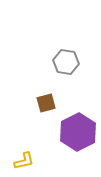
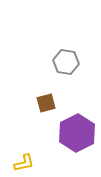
purple hexagon: moved 1 px left, 1 px down
yellow L-shape: moved 2 px down
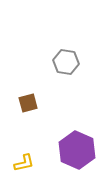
brown square: moved 18 px left
purple hexagon: moved 17 px down; rotated 9 degrees counterclockwise
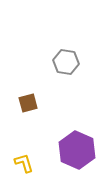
yellow L-shape: rotated 95 degrees counterclockwise
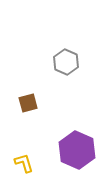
gray hexagon: rotated 15 degrees clockwise
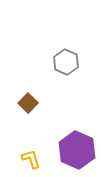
brown square: rotated 30 degrees counterclockwise
yellow L-shape: moved 7 px right, 4 px up
